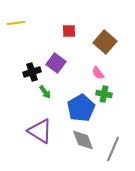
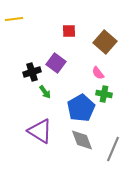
yellow line: moved 2 px left, 4 px up
gray diamond: moved 1 px left
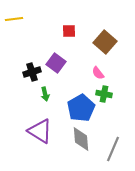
green arrow: moved 2 px down; rotated 24 degrees clockwise
gray diamond: moved 1 px left, 1 px up; rotated 15 degrees clockwise
